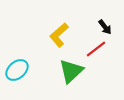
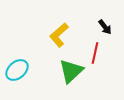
red line: moved 1 px left, 4 px down; rotated 40 degrees counterclockwise
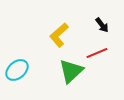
black arrow: moved 3 px left, 2 px up
red line: moved 2 px right; rotated 55 degrees clockwise
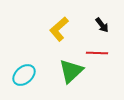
yellow L-shape: moved 6 px up
red line: rotated 25 degrees clockwise
cyan ellipse: moved 7 px right, 5 px down
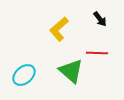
black arrow: moved 2 px left, 6 px up
green triangle: rotated 36 degrees counterclockwise
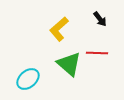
green triangle: moved 2 px left, 7 px up
cyan ellipse: moved 4 px right, 4 px down
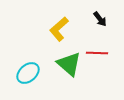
cyan ellipse: moved 6 px up
